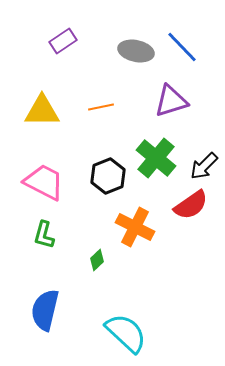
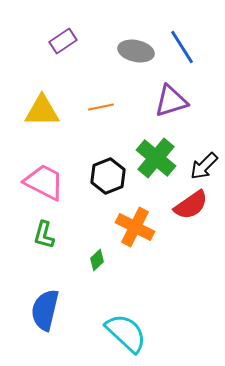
blue line: rotated 12 degrees clockwise
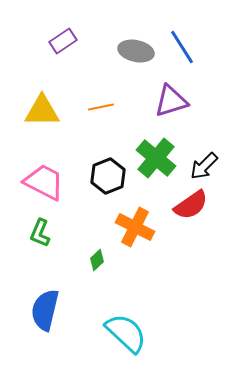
green L-shape: moved 4 px left, 2 px up; rotated 8 degrees clockwise
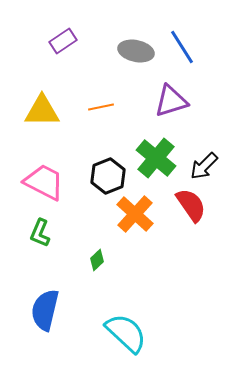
red semicircle: rotated 90 degrees counterclockwise
orange cross: moved 13 px up; rotated 15 degrees clockwise
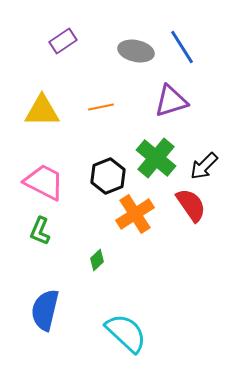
orange cross: rotated 15 degrees clockwise
green L-shape: moved 2 px up
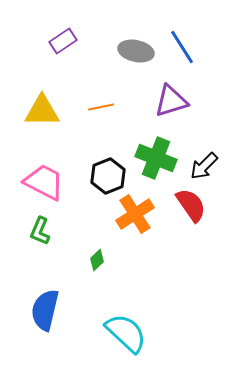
green cross: rotated 18 degrees counterclockwise
